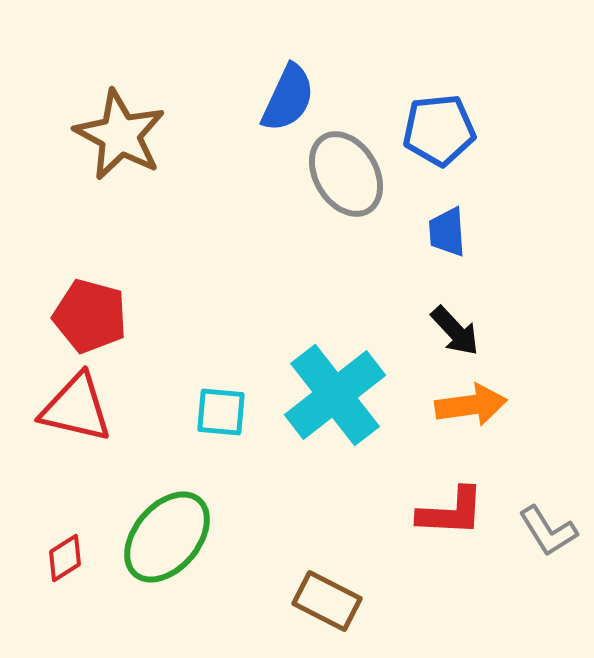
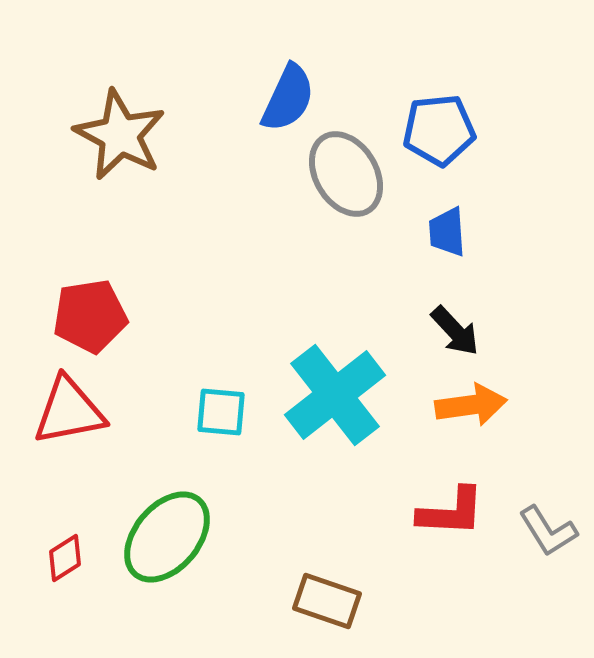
red pentagon: rotated 24 degrees counterclockwise
red triangle: moved 7 px left, 3 px down; rotated 24 degrees counterclockwise
brown rectangle: rotated 8 degrees counterclockwise
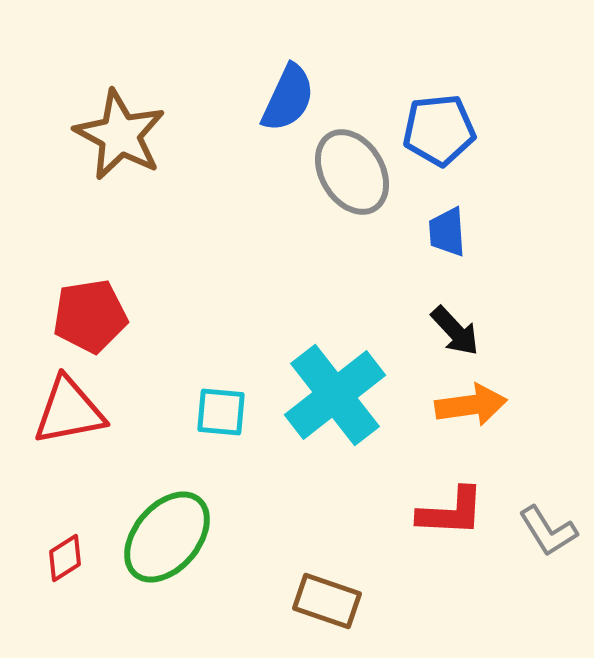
gray ellipse: moved 6 px right, 2 px up
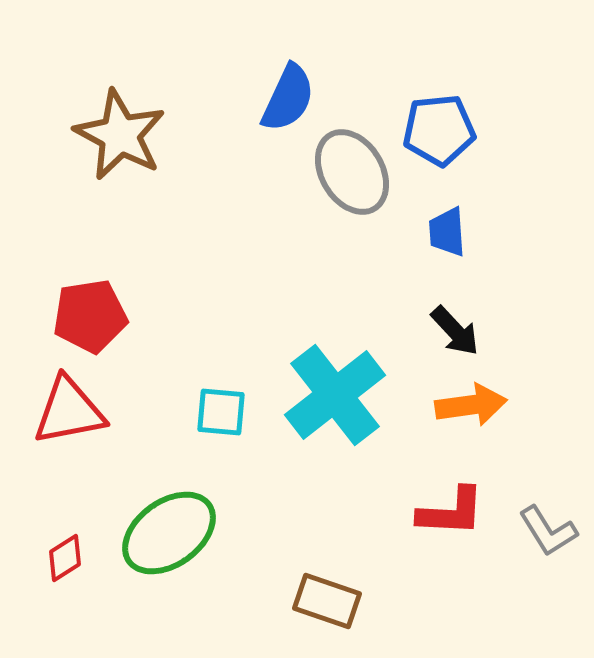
green ellipse: moved 2 px right, 4 px up; rotated 14 degrees clockwise
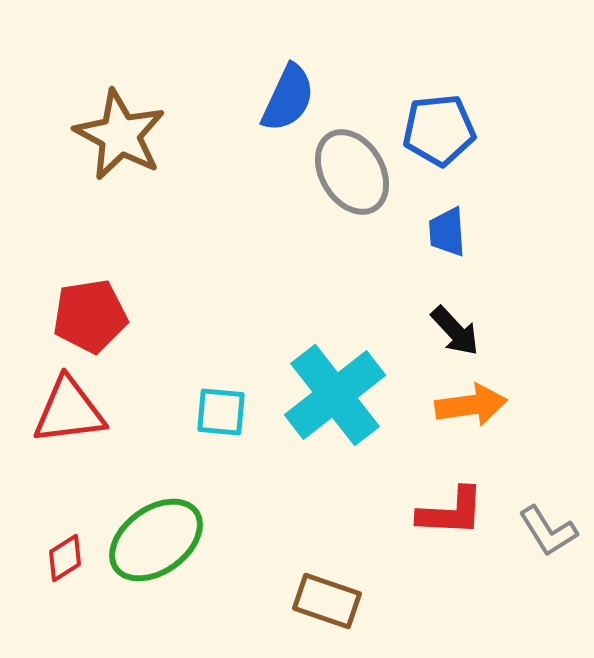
red triangle: rotated 4 degrees clockwise
green ellipse: moved 13 px left, 7 px down
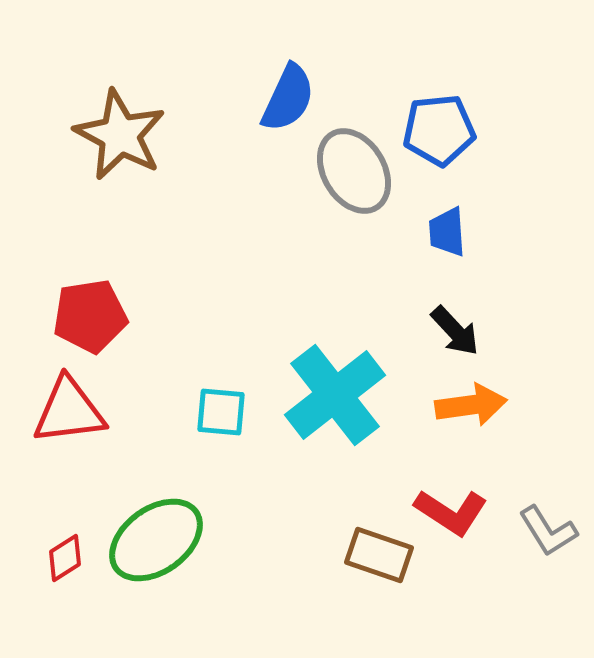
gray ellipse: moved 2 px right, 1 px up
red L-shape: rotated 30 degrees clockwise
brown rectangle: moved 52 px right, 46 px up
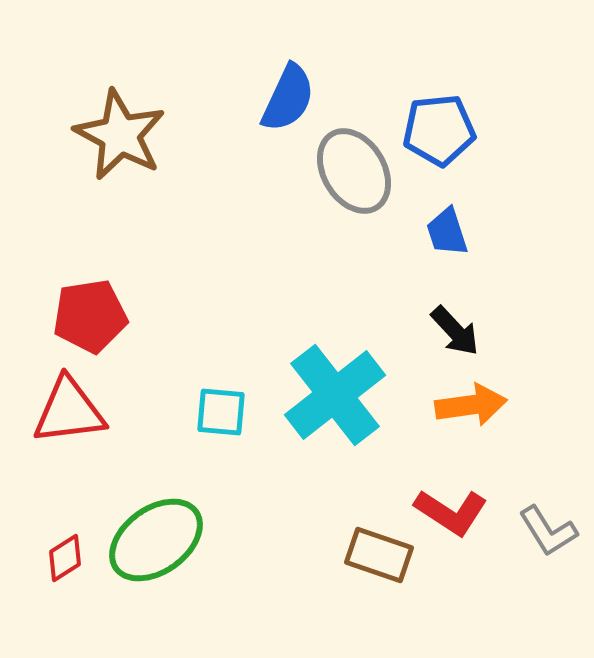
blue trapezoid: rotated 14 degrees counterclockwise
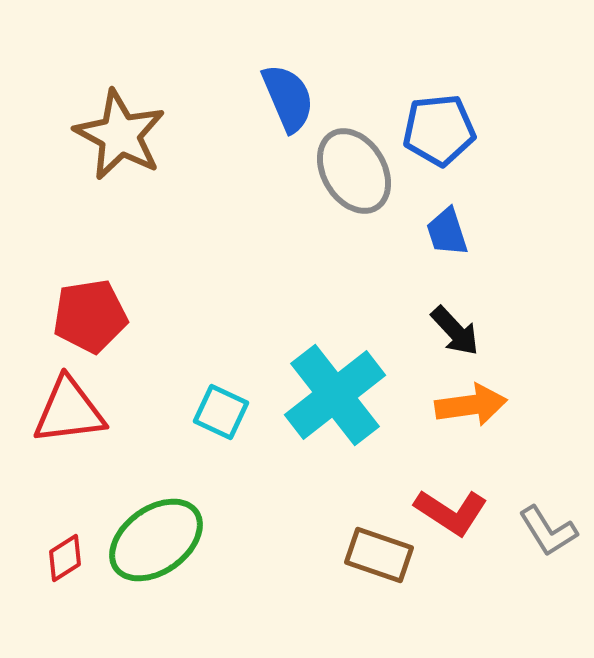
blue semicircle: rotated 48 degrees counterclockwise
cyan square: rotated 20 degrees clockwise
